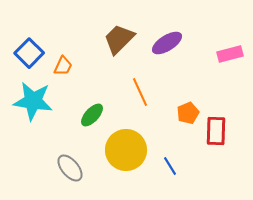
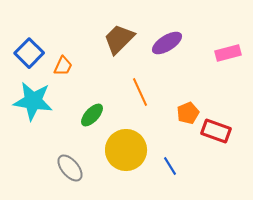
pink rectangle: moved 2 px left, 1 px up
red rectangle: rotated 72 degrees counterclockwise
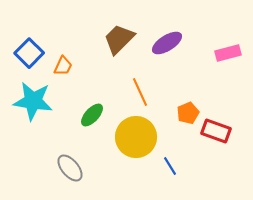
yellow circle: moved 10 px right, 13 px up
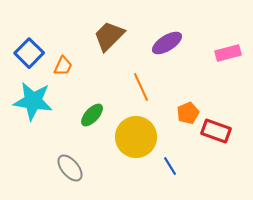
brown trapezoid: moved 10 px left, 3 px up
orange line: moved 1 px right, 5 px up
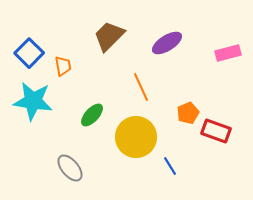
orange trapezoid: rotated 35 degrees counterclockwise
